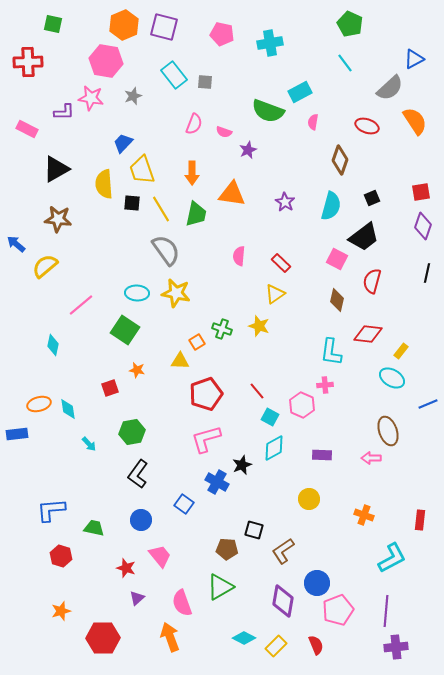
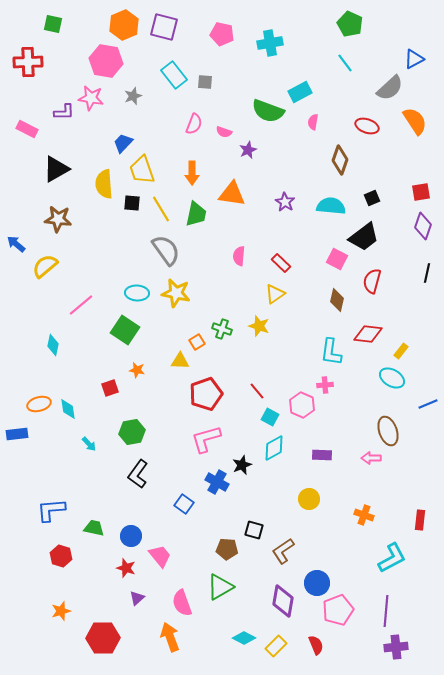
cyan semicircle at (331, 206): rotated 100 degrees counterclockwise
blue circle at (141, 520): moved 10 px left, 16 px down
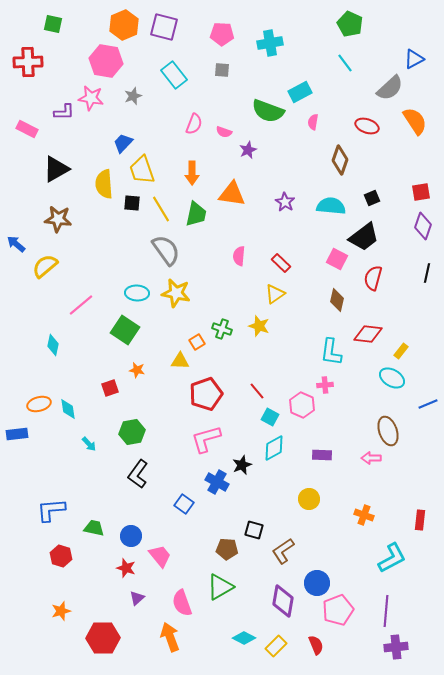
pink pentagon at (222, 34): rotated 10 degrees counterclockwise
gray square at (205, 82): moved 17 px right, 12 px up
red semicircle at (372, 281): moved 1 px right, 3 px up
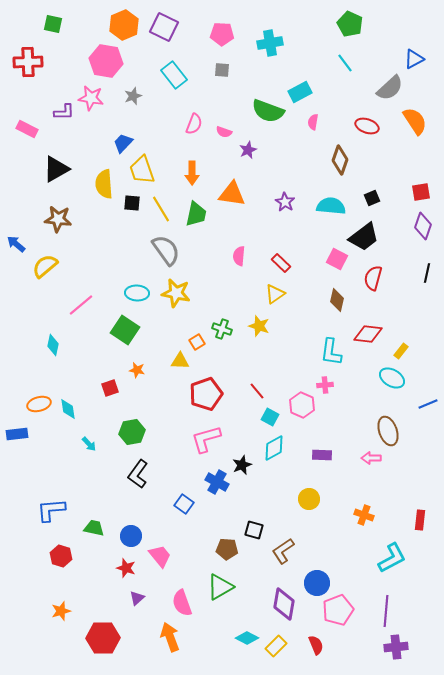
purple square at (164, 27): rotated 12 degrees clockwise
purple diamond at (283, 601): moved 1 px right, 3 px down
cyan diamond at (244, 638): moved 3 px right
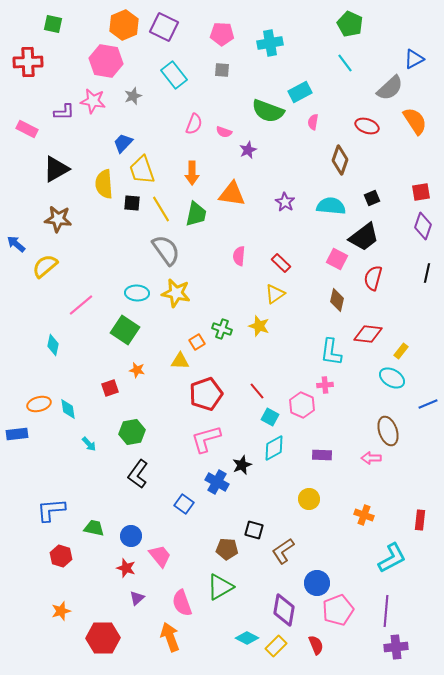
pink star at (91, 98): moved 2 px right, 3 px down
purple diamond at (284, 604): moved 6 px down
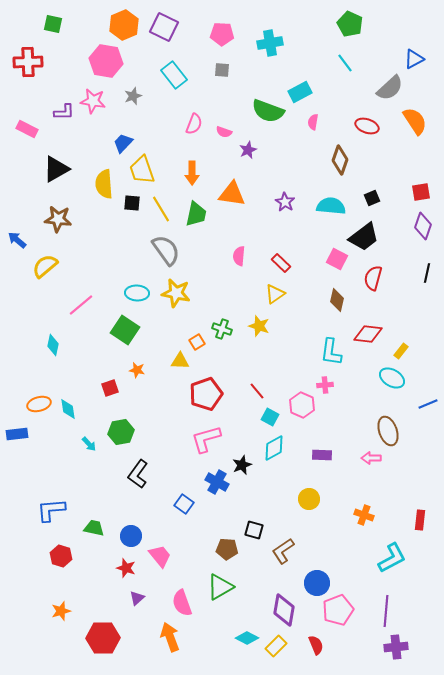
blue arrow at (16, 244): moved 1 px right, 4 px up
green hexagon at (132, 432): moved 11 px left
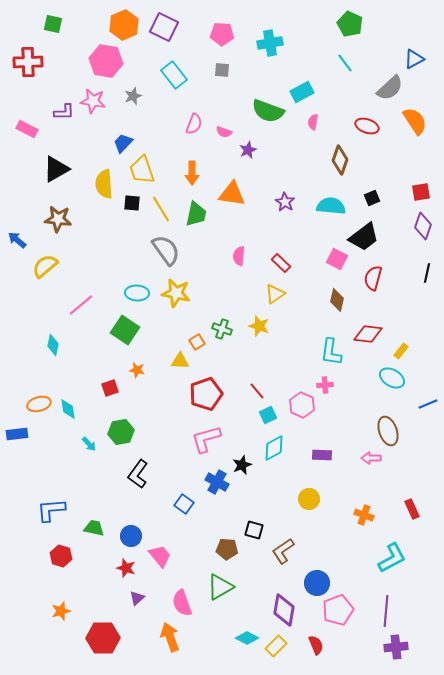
cyan rectangle at (300, 92): moved 2 px right
cyan square at (270, 417): moved 2 px left, 2 px up; rotated 36 degrees clockwise
red rectangle at (420, 520): moved 8 px left, 11 px up; rotated 30 degrees counterclockwise
